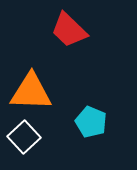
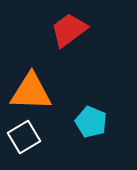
red trapezoid: rotated 99 degrees clockwise
white square: rotated 12 degrees clockwise
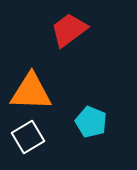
white square: moved 4 px right
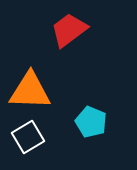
orange triangle: moved 1 px left, 1 px up
